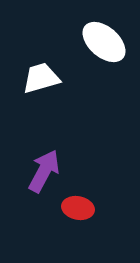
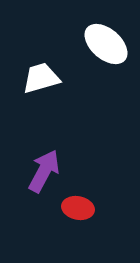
white ellipse: moved 2 px right, 2 px down
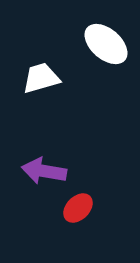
purple arrow: rotated 108 degrees counterclockwise
red ellipse: rotated 56 degrees counterclockwise
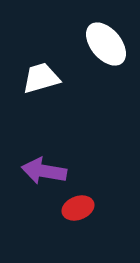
white ellipse: rotated 9 degrees clockwise
red ellipse: rotated 24 degrees clockwise
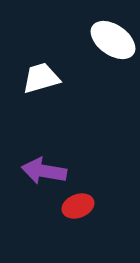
white ellipse: moved 7 px right, 4 px up; rotated 15 degrees counterclockwise
red ellipse: moved 2 px up
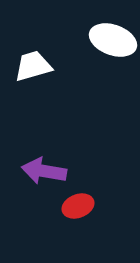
white ellipse: rotated 15 degrees counterclockwise
white trapezoid: moved 8 px left, 12 px up
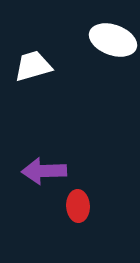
purple arrow: rotated 12 degrees counterclockwise
red ellipse: rotated 72 degrees counterclockwise
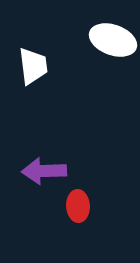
white trapezoid: rotated 99 degrees clockwise
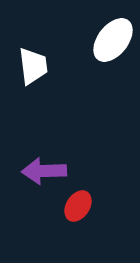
white ellipse: rotated 72 degrees counterclockwise
red ellipse: rotated 36 degrees clockwise
